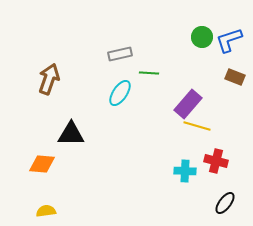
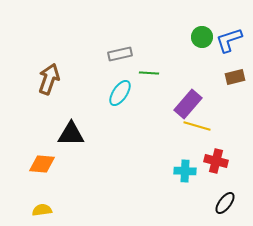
brown rectangle: rotated 36 degrees counterclockwise
yellow semicircle: moved 4 px left, 1 px up
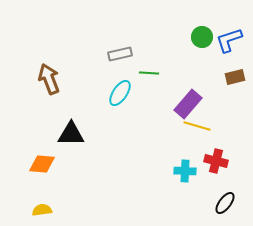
brown arrow: rotated 40 degrees counterclockwise
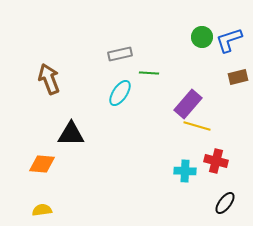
brown rectangle: moved 3 px right
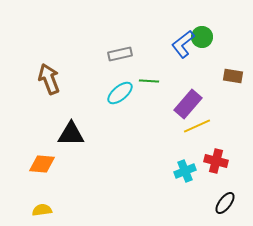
blue L-shape: moved 46 px left, 4 px down; rotated 20 degrees counterclockwise
green line: moved 8 px down
brown rectangle: moved 5 px left, 1 px up; rotated 24 degrees clockwise
cyan ellipse: rotated 16 degrees clockwise
yellow line: rotated 40 degrees counterclockwise
cyan cross: rotated 25 degrees counterclockwise
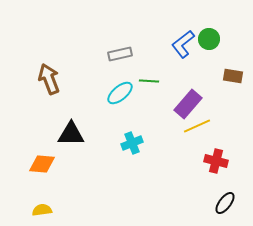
green circle: moved 7 px right, 2 px down
cyan cross: moved 53 px left, 28 px up
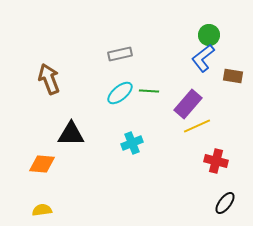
green circle: moved 4 px up
blue L-shape: moved 20 px right, 14 px down
green line: moved 10 px down
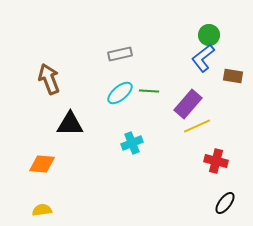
black triangle: moved 1 px left, 10 px up
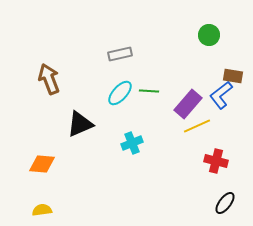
blue L-shape: moved 18 px right, 37 px down
cyan ellipse: rotated 8 degrees counterclockwise
black triangle: moved 10 px right; rotated 24 degrees counterclockwise
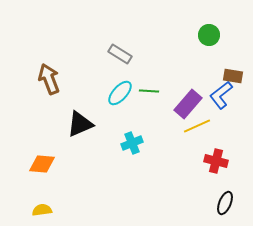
gray rectangle: rotated 45 degrees clockwise
black ellipse: rotated 15 degrees counterclockwise
